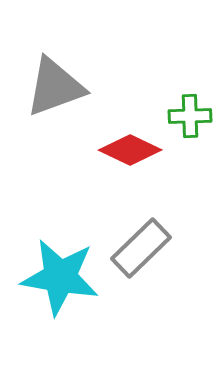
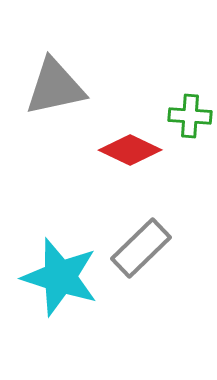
gray triangle: rotated 8 degrees clockwise
green cross: rotated 6 degrees clockwise
cyan star: rotated 8 degrees clockwise
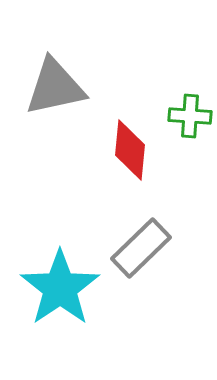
red diamond: rotated 70 degrees clockwise
cyan star: moved 11 px down; rotated 20 degrees clockwise
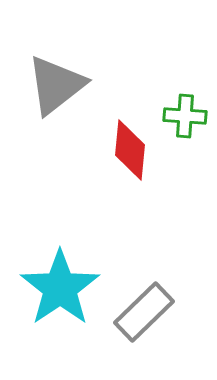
gray triangle: moved 1 px right, 2 px up; rotated 26 degrees counterclockwise
green cross: moved 5 px left
gray rectangle: moved 3 px right, 64 px down
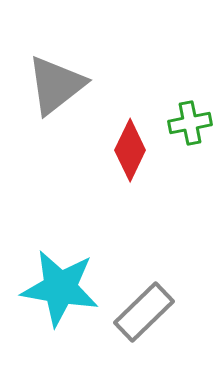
green cross: moved 5 px right, 7 px down; rotated 15 degrees counterclockwise
red diamond: rotated 20 degrees clockwise
cyan star: rotated 28 degrees counterclockwise
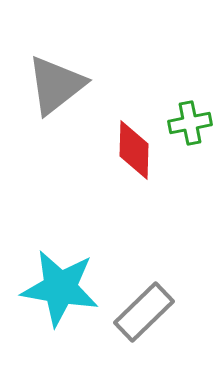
red diamond: moved 4 px right; rotated 24 degrees counterclockwise
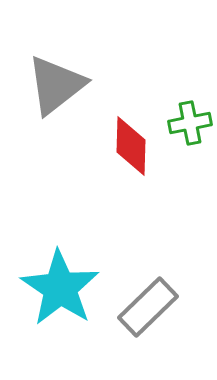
red diamond: moved 3 px left, 4 px up
cyan star: rotated 24 degrees clockwise
gray rectangle: moved 4 px right, 5 px up
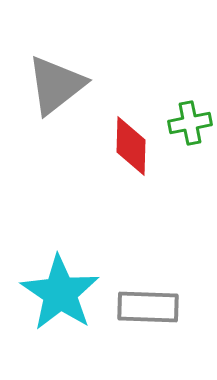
cyan star: moved 5 px down
gray rectangle: rotated 46 degrees clockwise
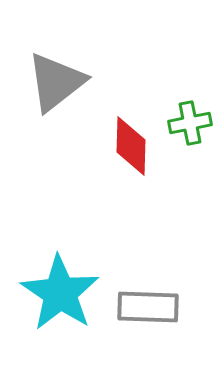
gray triangle: moved 3 px up
